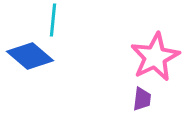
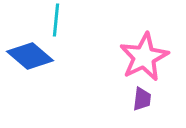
cyan line: moved 3 px right
pink star: moved 11 px left
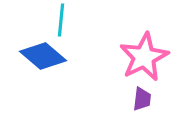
cyan line: moved 5 px right
blue diamond: moved 13 px right
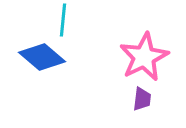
cyan line: moved 2 px right
blue diamond: moved 1 px left, 1 px down
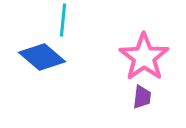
pink star: rotated 9 degrees counterclockwise
purple trapezoid: moved 2 px up
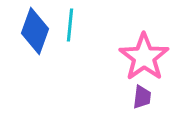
cyan line: moved 7 px right, 5 px down
blue diamond: moved 7 px left, 26 px up; rotated 69 degrees clockwise
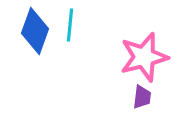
pink star: rotated 21 degrees clockwise
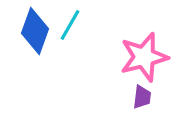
cyan line: rotated 24 degrees clockwise
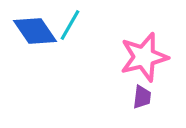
blue diamond: rotated 54 degrees counterclockwise
